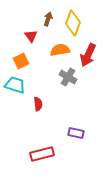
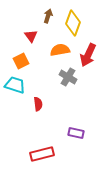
brown arrow: moved 3 px up
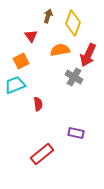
gray cross: moved 6 px right
cyan trapezoid: rotated 40 degrees counterclockwise
red rectangle: rotated 25 degrees counterclockwise
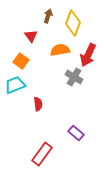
orange square: rotated 28 degrees counterclockwise
purple rectangle: rotated 28 degrees clockwise
red rectangle: rotated 15 degrees counterclockwise
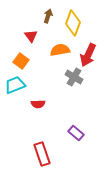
red semicircle: rotated 96 degrees clockwise
red rectangle: rotated 55 degrees counterclockwise
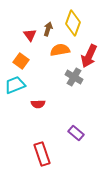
brown arrow: moved 13 px down
red triangle: moved 1 px left, 1 px up
red arrow: moved 1 px right, 1 px down
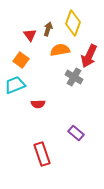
orange square: moved 1 px up
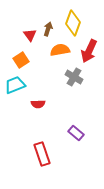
red arrow: moved 5 px up
orange square: rotated 21 degrees clockwise
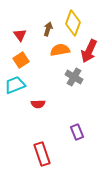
red triangle: moved 10 px left
purple rectangle: moved 1 px right, 1 px up; rotated 28 degrees clockwise
